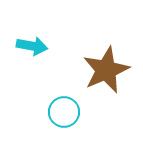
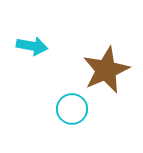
cyan circle: moved 8 px right, 3 px up
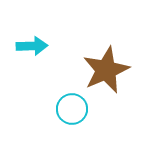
cyan arrow: rotated 12 degrees counterclockwise
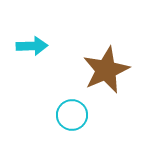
cyan circle: moved 6 px down
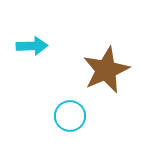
cyan circle: moved 2 px left, 1 px down
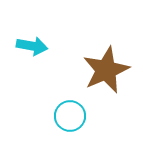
cyan arrow: rotated 12 degrees clockwise
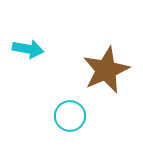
cyan arrow: moved 4 px left, 3 px down
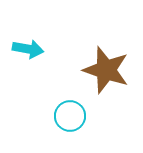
brown star: rotated 30 degrees counterclockwise
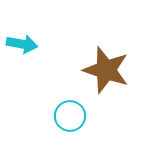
cyan arrow: moved 6 px left, 5 px up
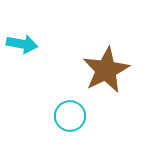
brown star: rotated 27 degrees clockwise
